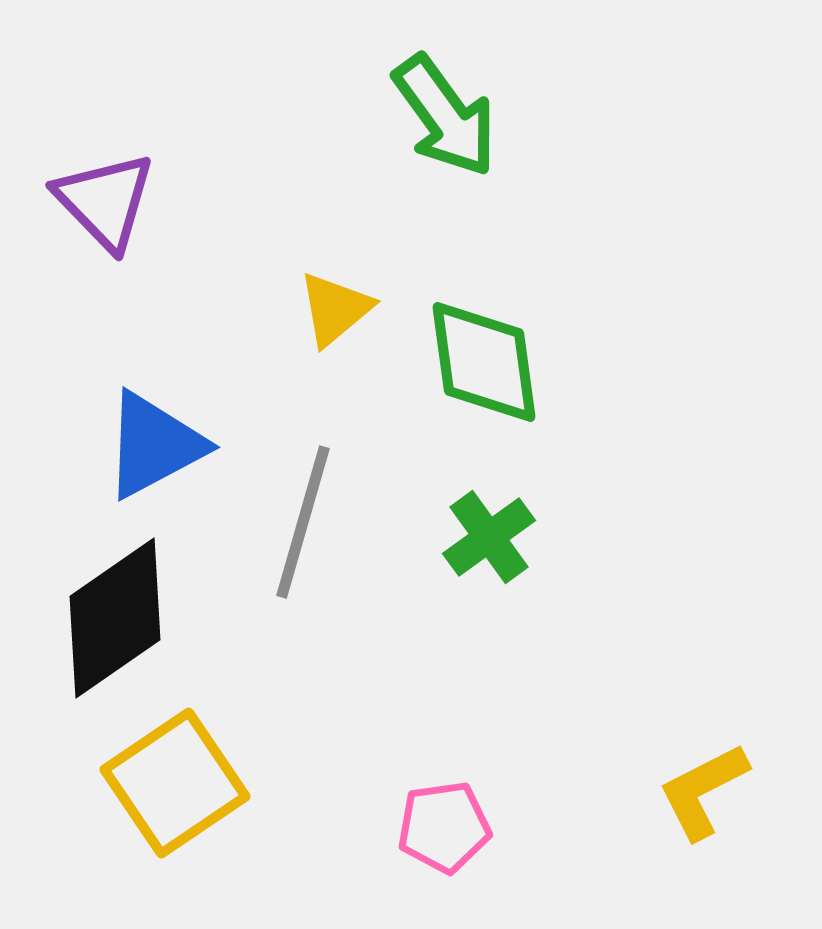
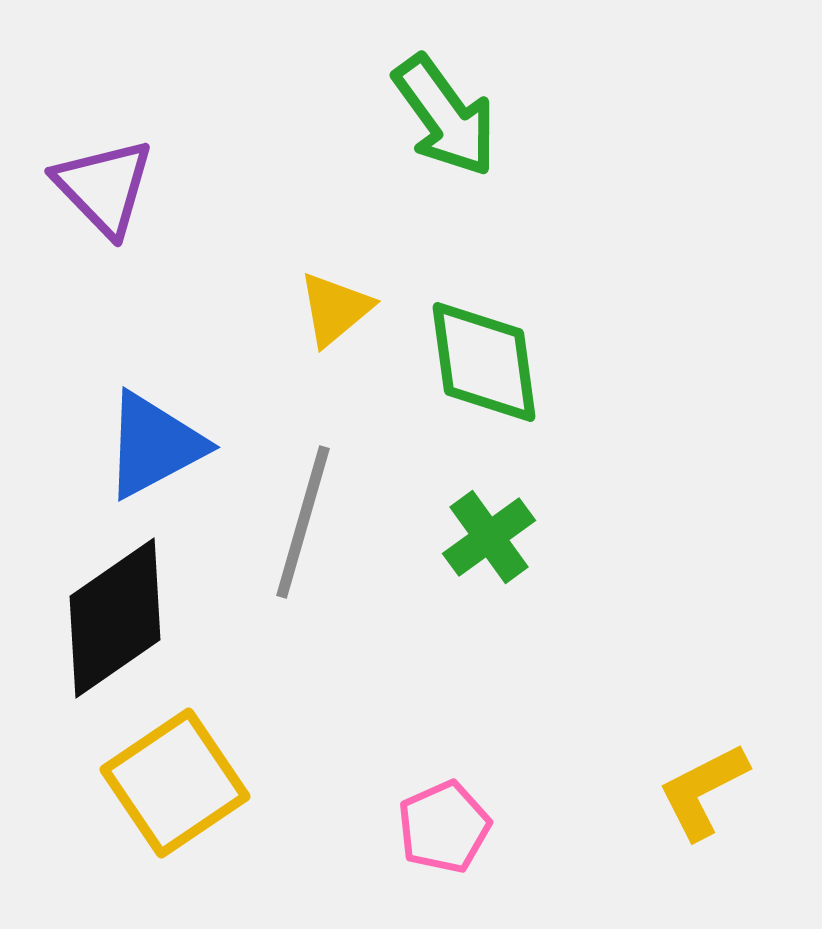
purple triangle: moved 1 px left, 14 px up
pink pentagon: rotated 16 degrees counterclockwise
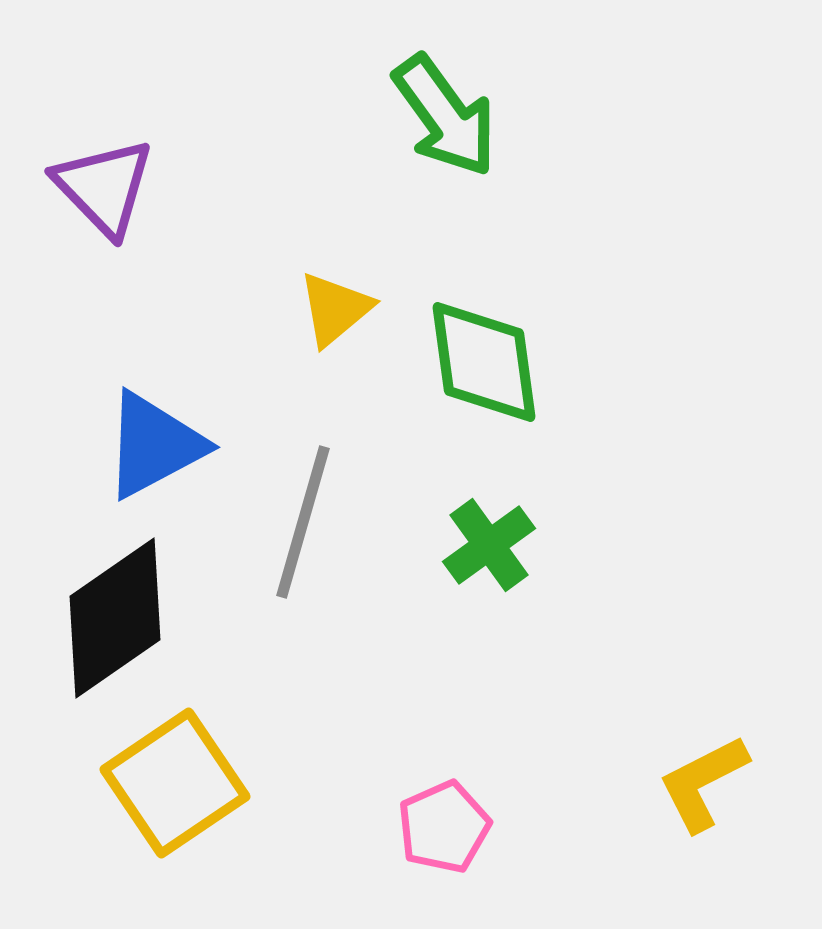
green cross: moved 8 px down
yellow L-shape: moved 8 px up
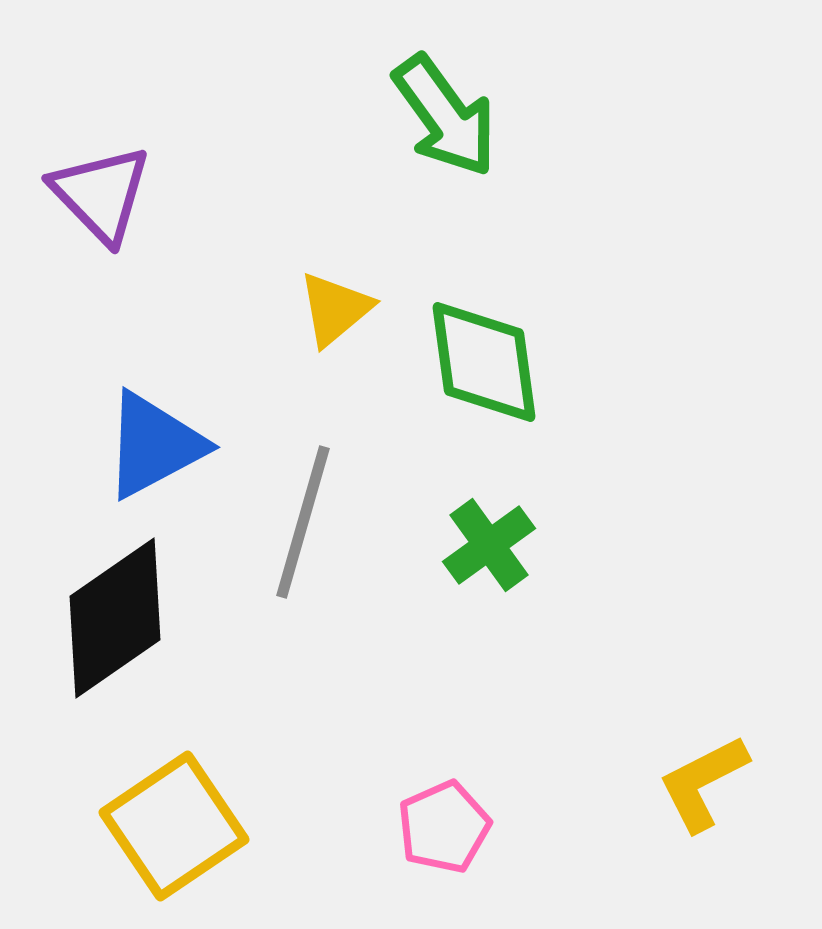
purple triangle: moved 3 px left, 7 px down
yellow square: moved 1 px left, 43 px down
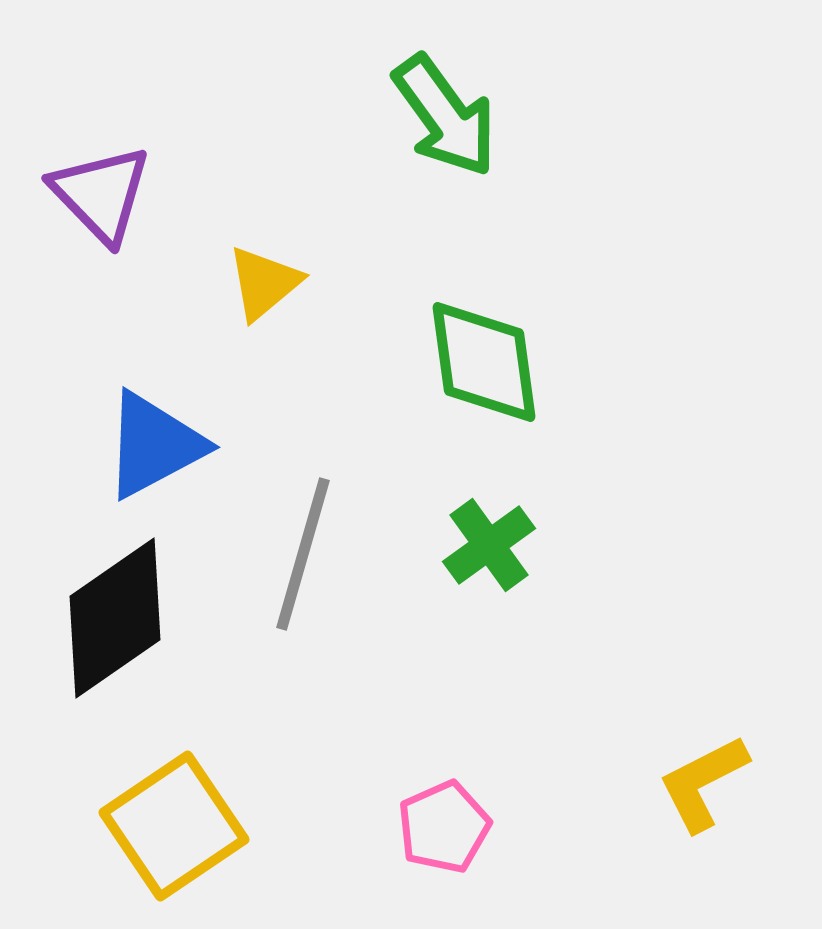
yellow triangle: moved 71 px left, 26 px up
gray line: moved 32 px down
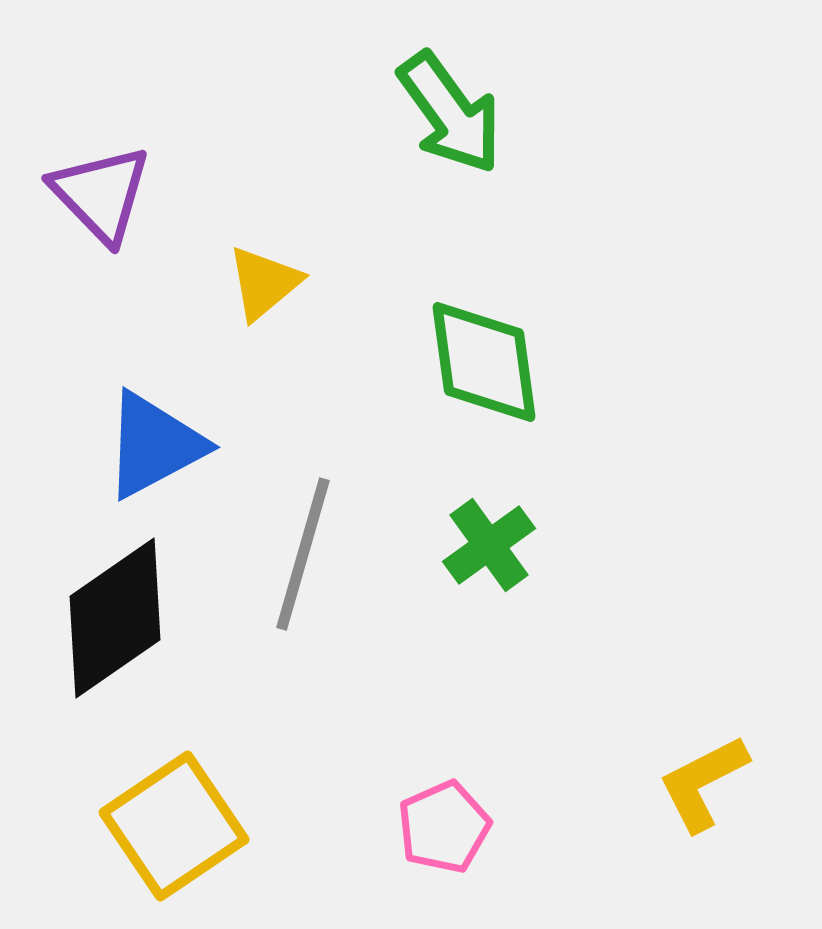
green arrow: moved 5 px right, 3 px up
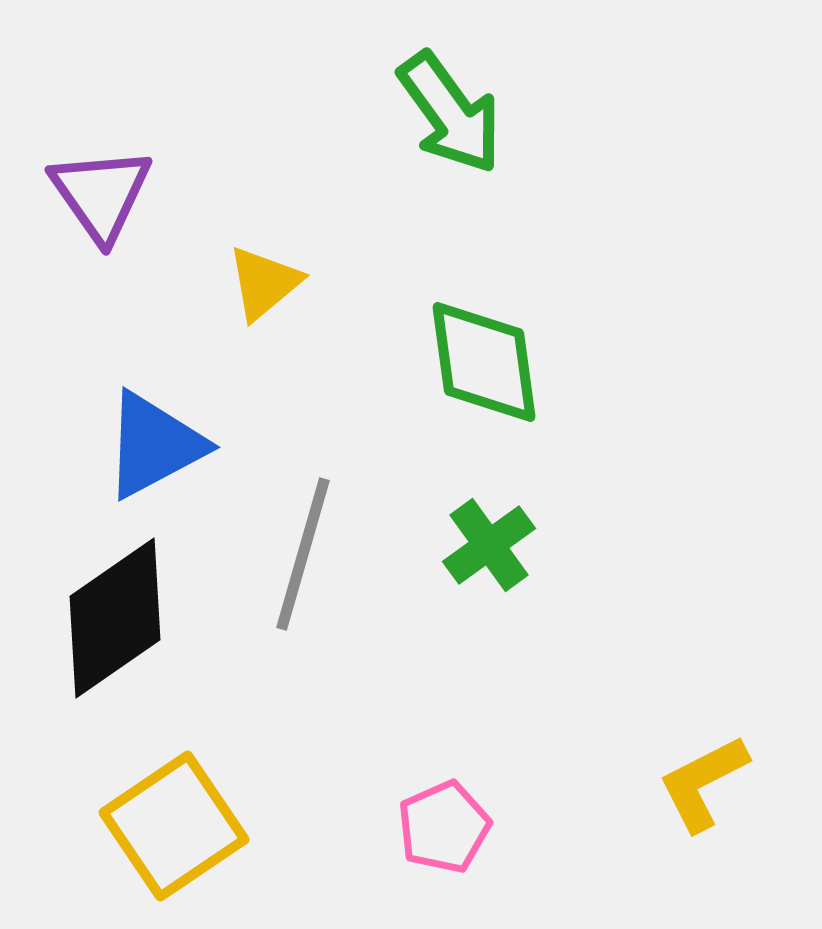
purple triangle: rotated 9 degrees clockwise
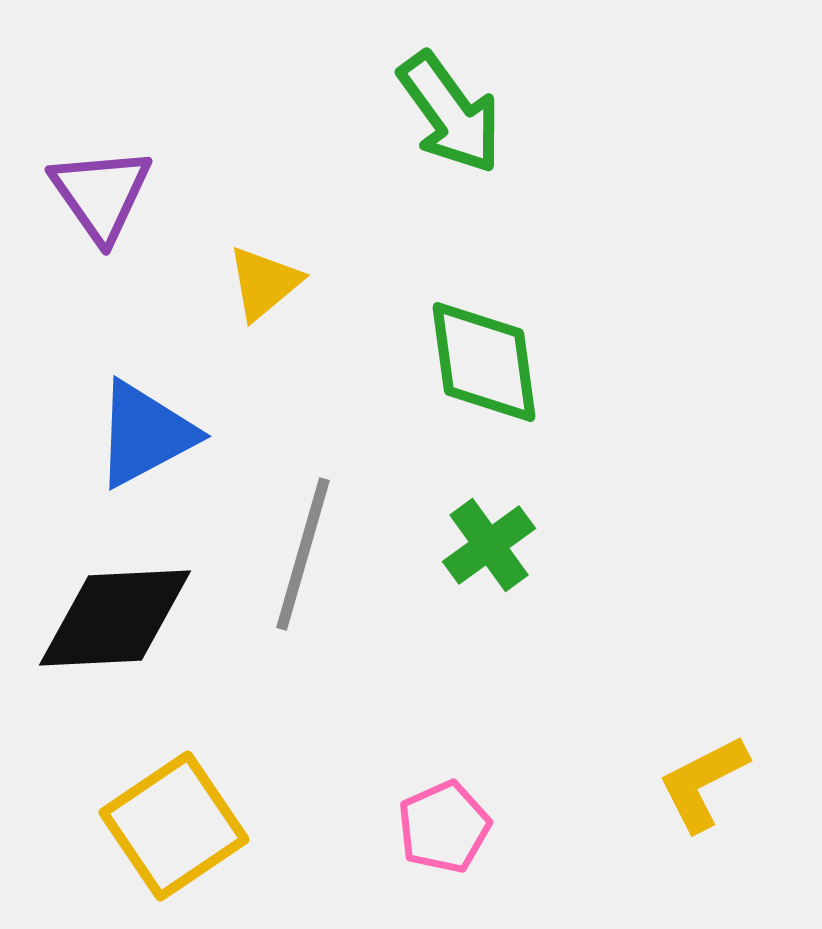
blue triangle: moved 9 px left, 11 px up
black diamond: rotated 32 degrees clockwise
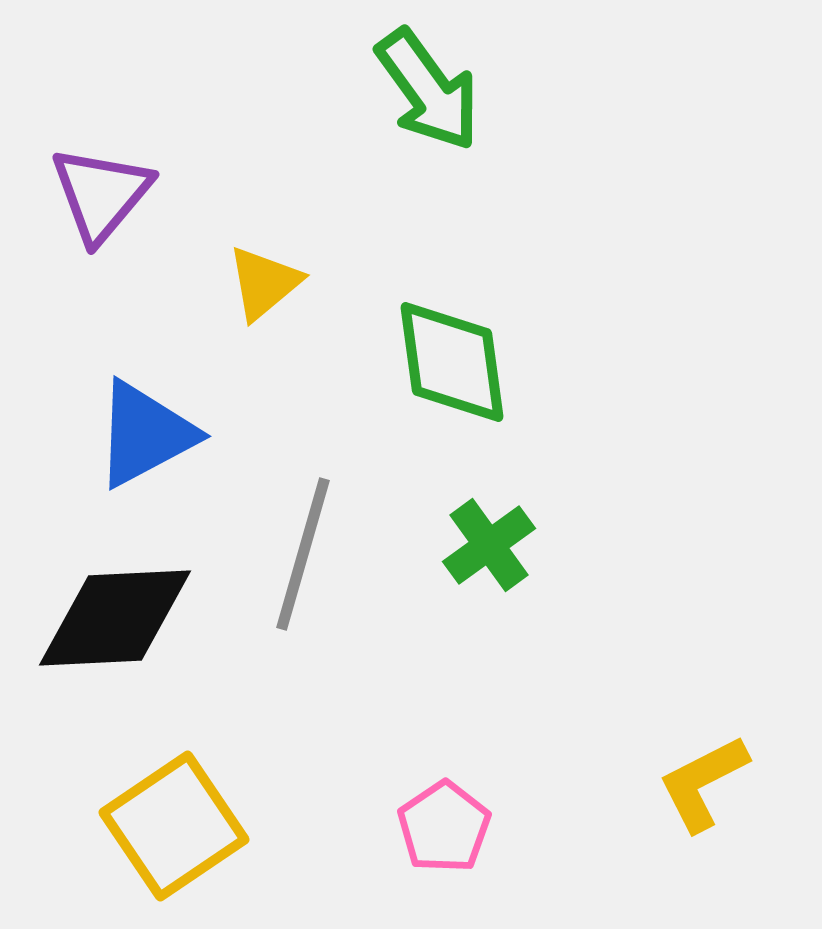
green arrow: moved 22 px left, 23 px up
purple triangle: rotated 15 degrees clockwise
green diamond: moved 32 px left
pink pentagon: rotated 10 degrees counterclockwise
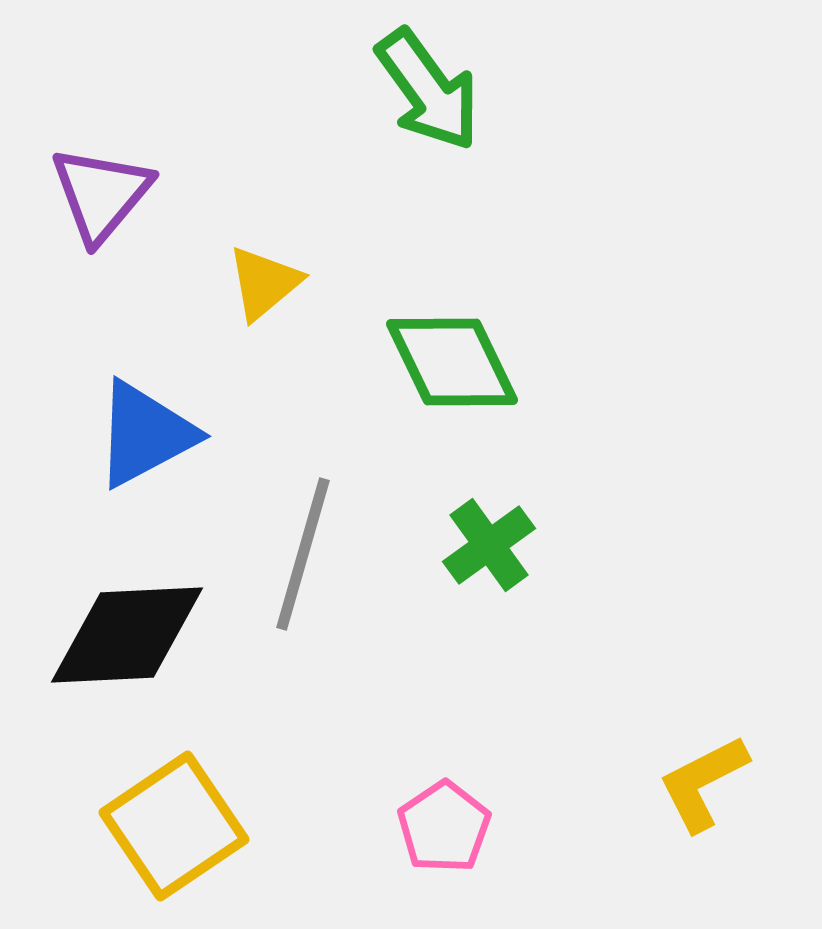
green diamond: rotated 18 degrees counterclockwise
black diamond: moved 12 px right, 17 px down
